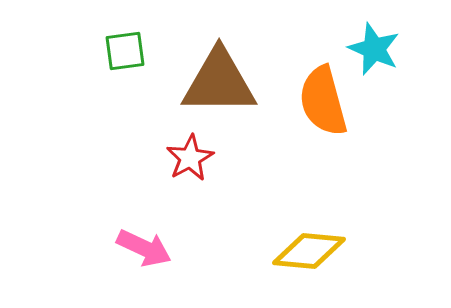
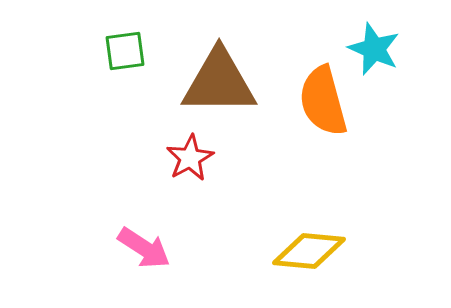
pink arrow: rotated 8 degrees clockwise
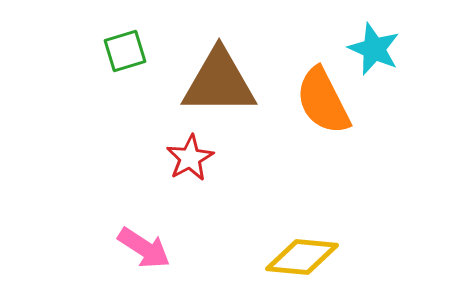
green square: rotated 9 degrees counterclockwise
orange semicircle: rotated 12 degrees counterclockwise
yellow diamond: moved 7 px left, 6 px down
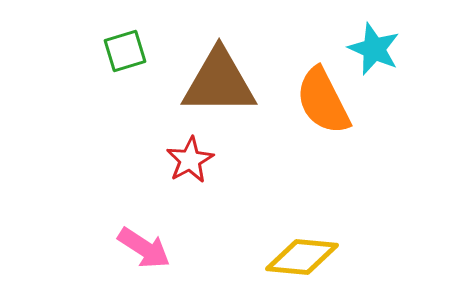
red star: moved 2 px down
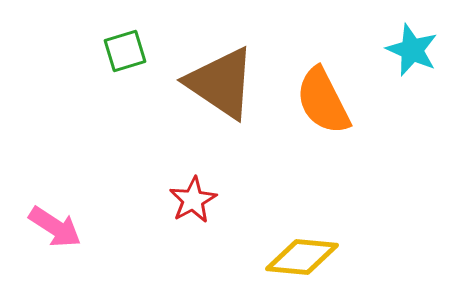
cyan star: moved 38 px right, 1 px down
brown triangle: moved 2 px right, 1 px down; rotated 34 degrees clockwise
red star: moved 3 px right, 40 px down
pink arrow: moved 89 px left, 21 px up
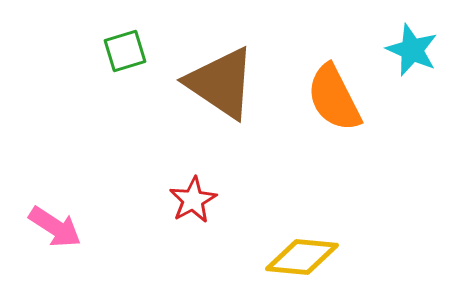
orange semicircle: moved 11 px right, 3 px up
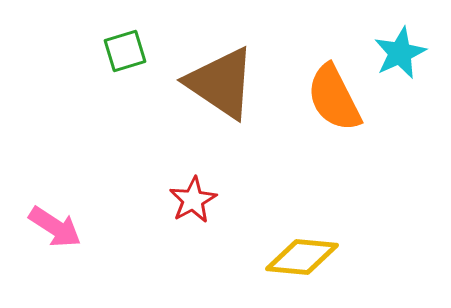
cyan star: moved 12 px left, 3 px down; rotated 24 degrees clockwise
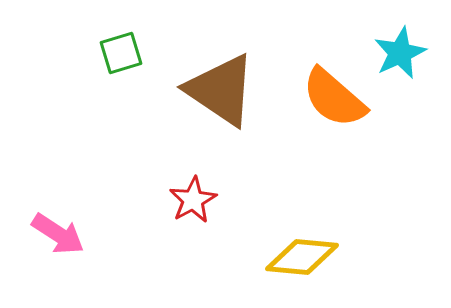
green square: moved 4 px left, 2 px down
brown triangle: moved 7 px down
orange semicircle: rotated 22 degrees counterclockwise
pink arrow: moved 3 px right, 7 px down
